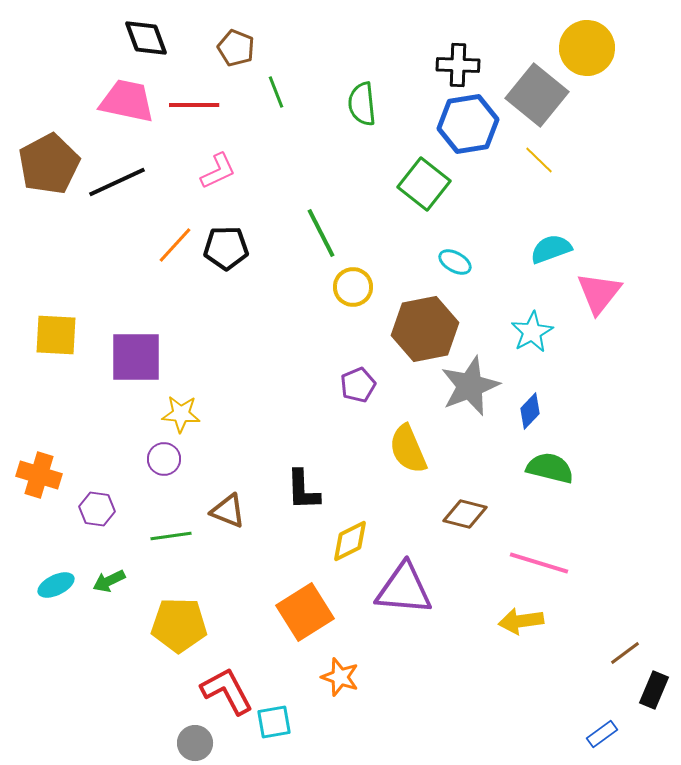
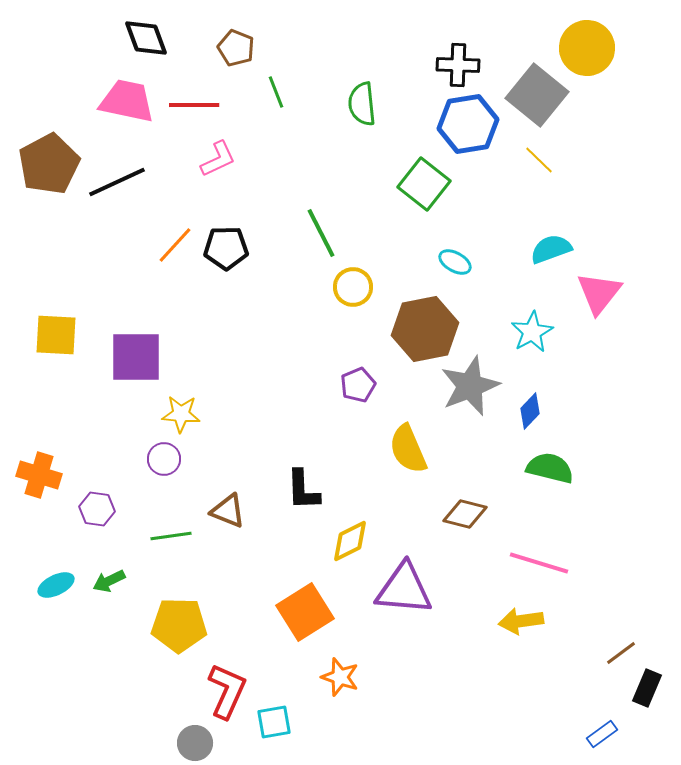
pink L-shape at (218, 171): moved 12 px up
brown line at (625, 653): moved 4 px left
black rectangle at (654, 690): moved 7 px left, 2 px up
red L-shape at (227, 691): rotated 52 degrees clockwise
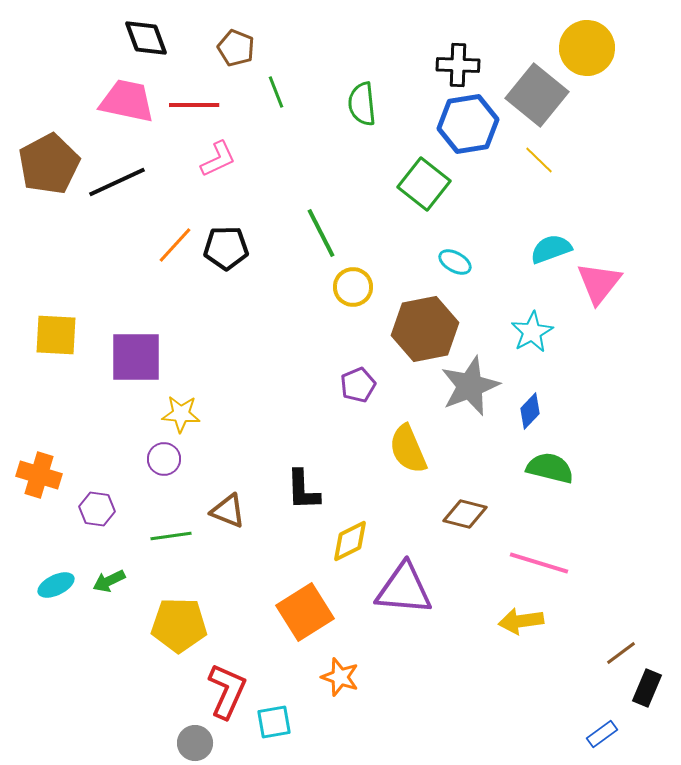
pink triangle at (599, 293): moved 10 px up
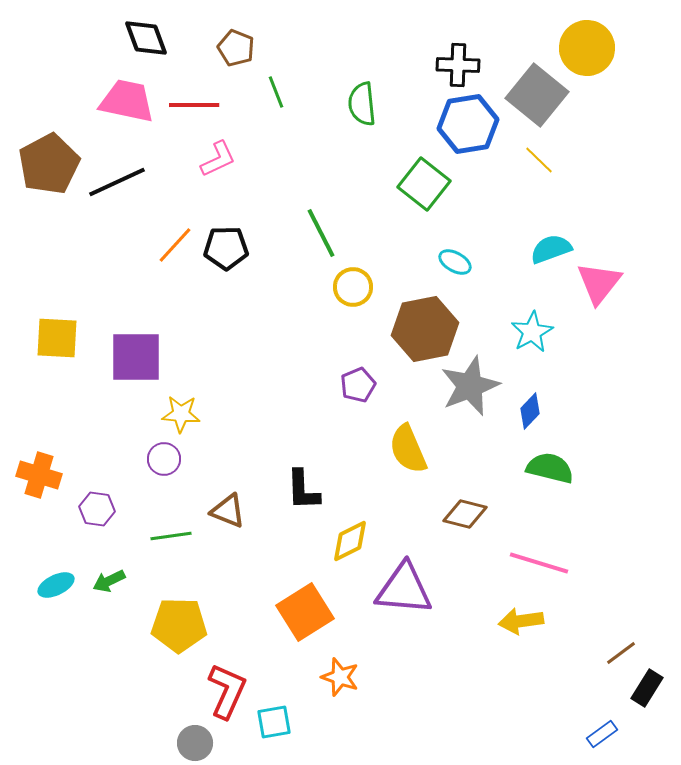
yellow square at (56, 335): moved 1 px right, 3 px down
black rectangle at (647, 688): rotated 9 degrees clockwise
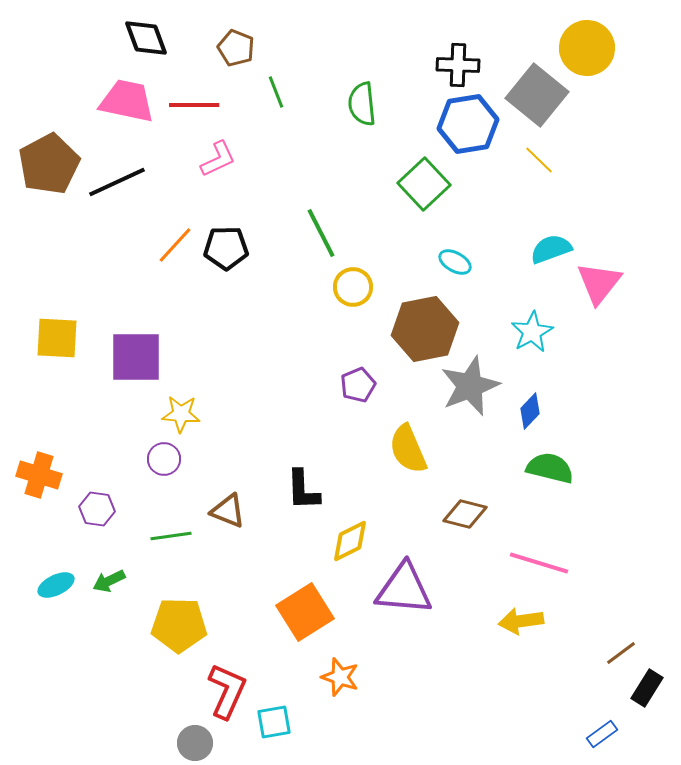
green square at (424, 184): rotated 9 degrees clockwise
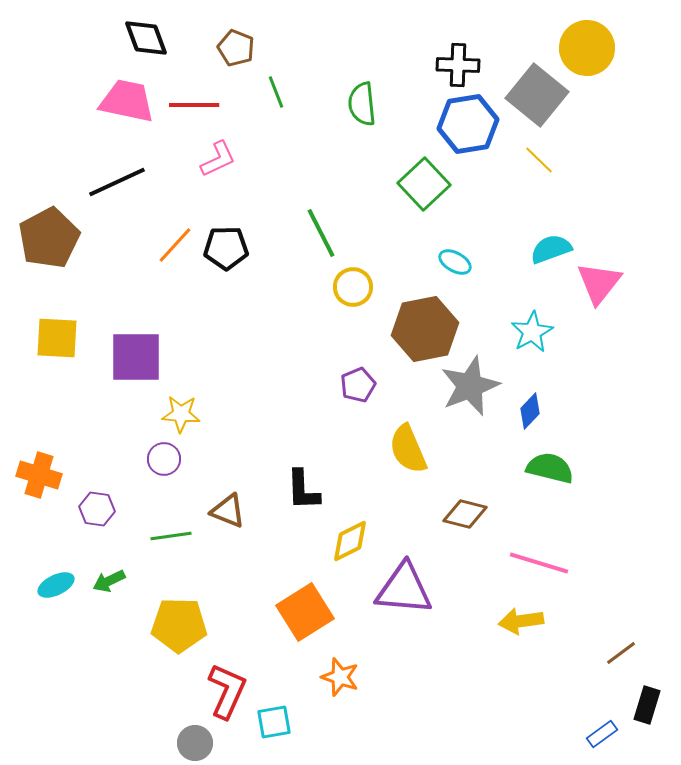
brown pentagon at (49, 164): moved 74 px down
black rectangle at (647, 688): moved 17 px down; rotated 15 degrees counterclockwise
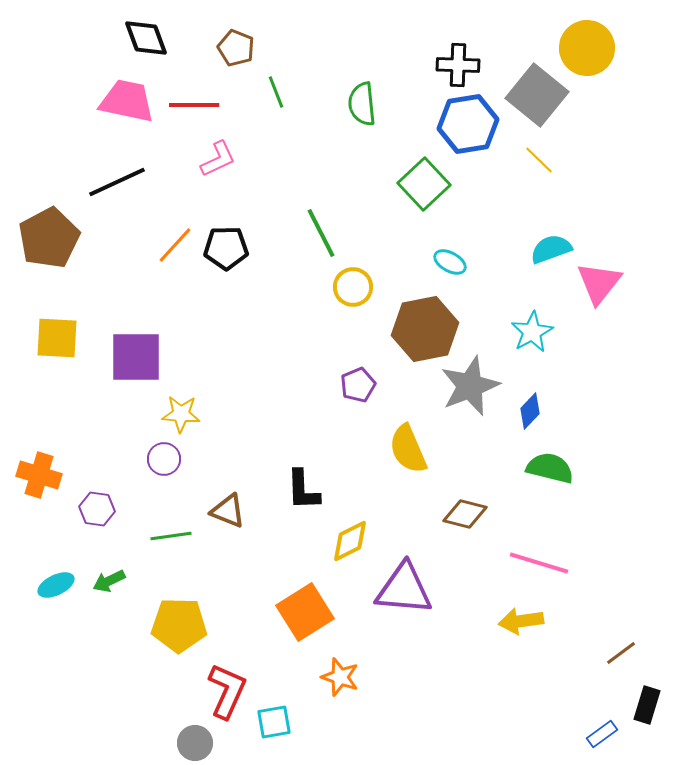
cyan ellipse at (455, 262): moved 5 px left
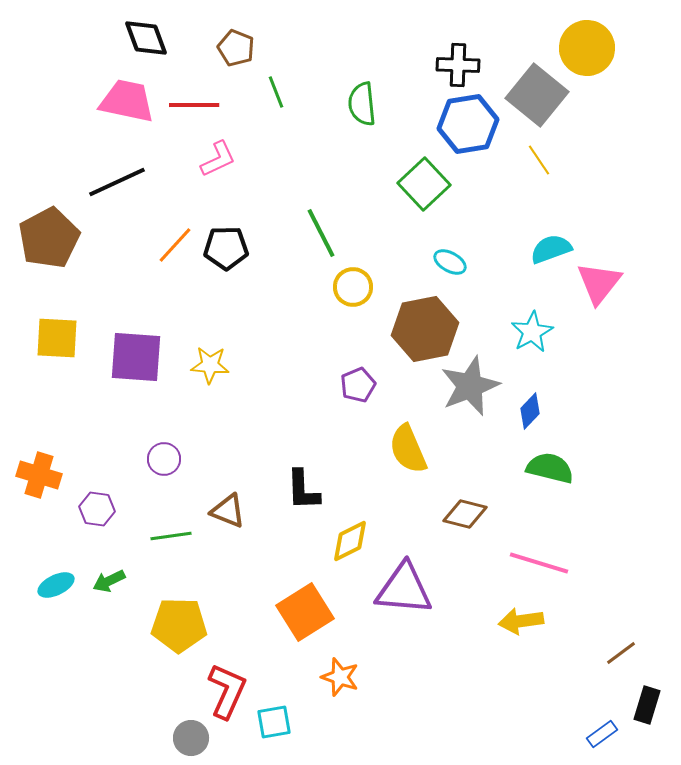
yellow line at (539, 160): rotated 12 degrees clockwise
purple square at (136, 357): rotated 4 degrees clockwise
yellow star at (181, 414): moved 29 px right, 49 px up
gray circle at (195, 743): moved 4 px left, 5 px up
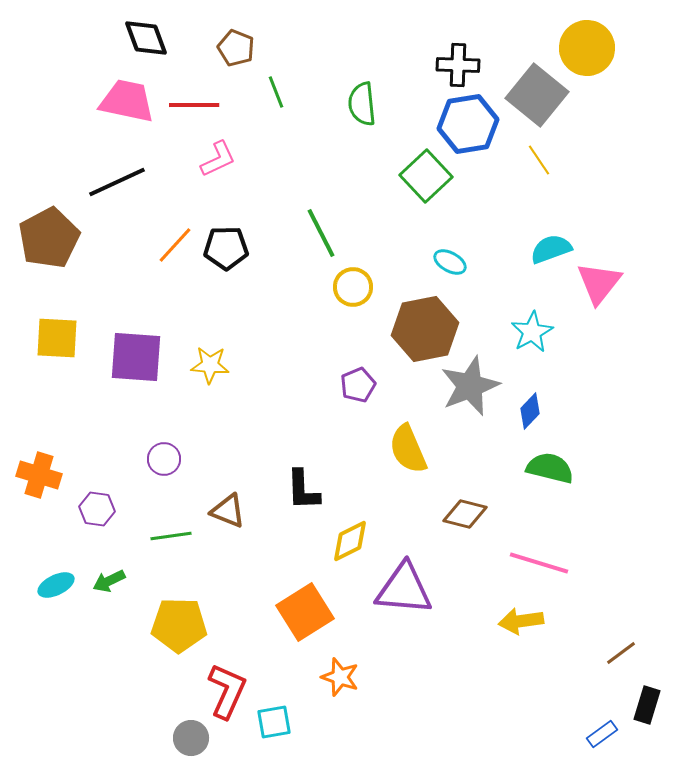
green square at (424, 184): moved 2 px right, 8 px up
